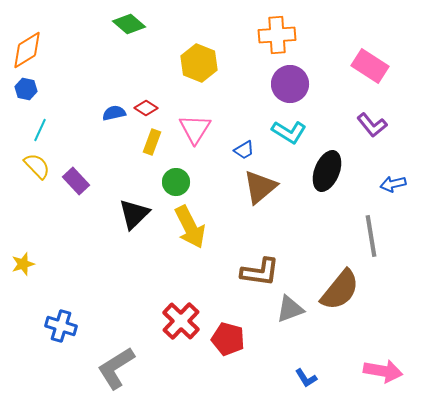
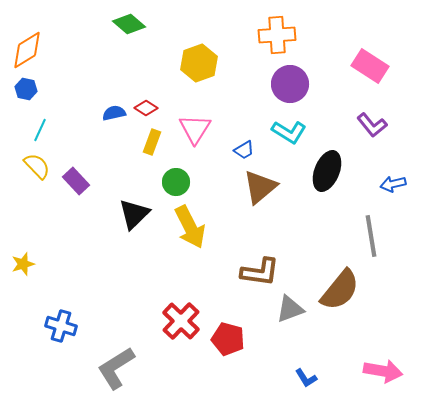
yellow hexagon: rotated 18 degrees clockwise
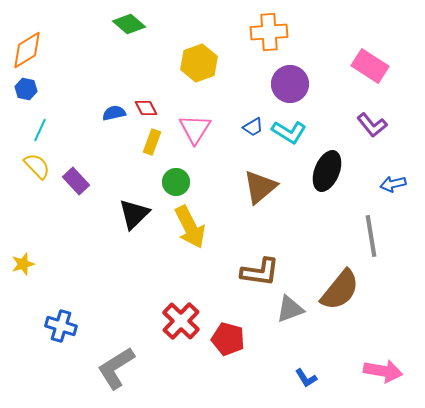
orange cross: moved 8 px left, 3 px up
red diamond: rotated 30 degrees clockwise
blue trapezoid: moved 9 px right, 23 px up
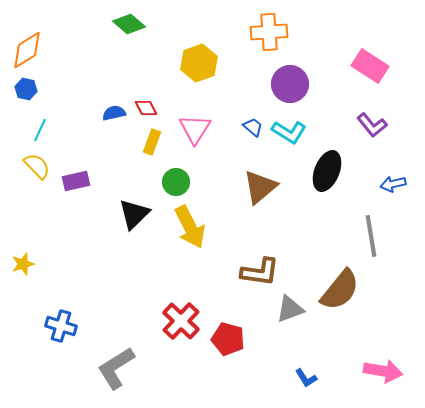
blue trapezoid: rotated 110 degrees counterclockwise
purple rectangle: rotated 60 degrees counterclockwise
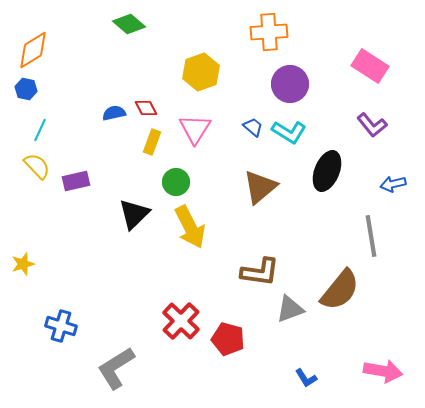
orange diamond: moved 6 px right
yellow hexagon: moved 2 px right, 9 px down
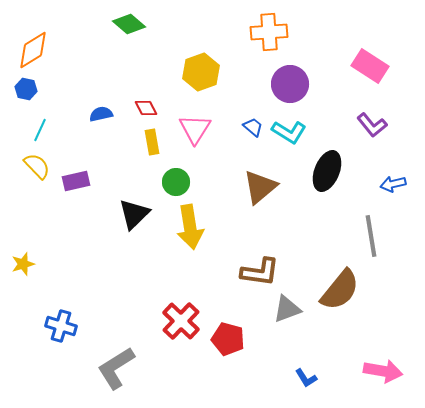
blue semicircle: moved 13 px left, 1 px down
yellow rectangle: rotated 30 degrees counterclockwise
yellow arrow: rotated 18 degrees clockwise
gray triangle: moved 3 px left
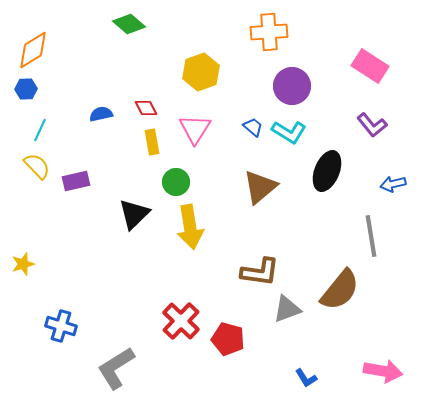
purple circle: moved 2 px right, 2 px down
blue hexagon: rotated 15 degrees counterclockwise
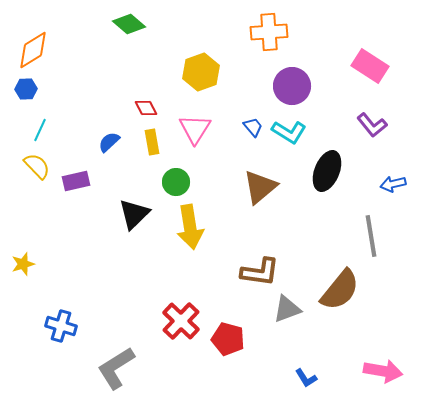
blue semicircle: moved 8 px right, 28 px down; rotated 30 degrees counterclockwise
blue trapezoid: rotated 10 degrees clockwise
